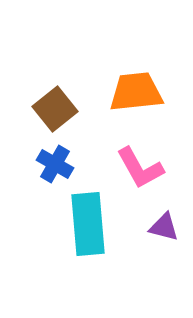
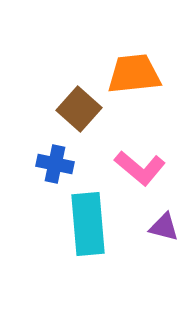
orange trapezoid: moved 2 px left, 18 px up
brown square: moved 24 px right; rotated 9 degrees counterclockwise
blue cross: rotated 18 degrees counterclockwise
pink L-shape: rotated 21 degrees counterclockwise
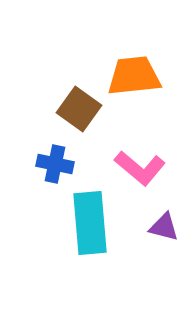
orange trapezoid: moved 2 px down
brown square: rotated 6 degrees counterclockwise
cyan rectangle: moved 2 px right, 1 px up
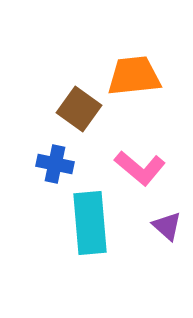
purple triangle: moved 3 px right, 1 px up; rotated 28 degrees clockwise
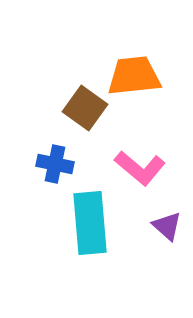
brown square: moved 6 px right, 1 px up
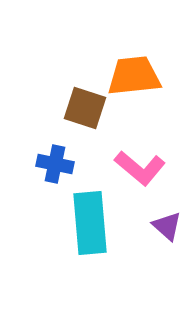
brown square: rotated 18 degrees counterclockwise
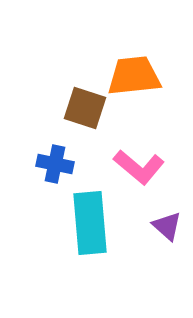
pink L-shape: moved 1 px left, 1 px up
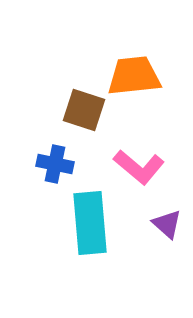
brown square: moved 1 px left, 2 px down
purple triangle: moved 2 px up
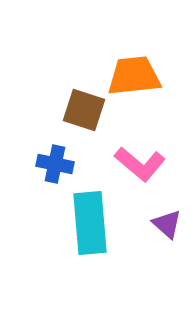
pink L-shape: moved 1 px right, 3 px up
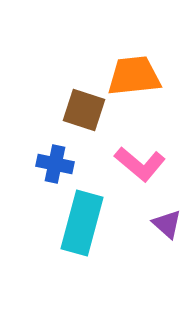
cyan rectangle: moved 8 px left; rotated 20 degrees clockwise
